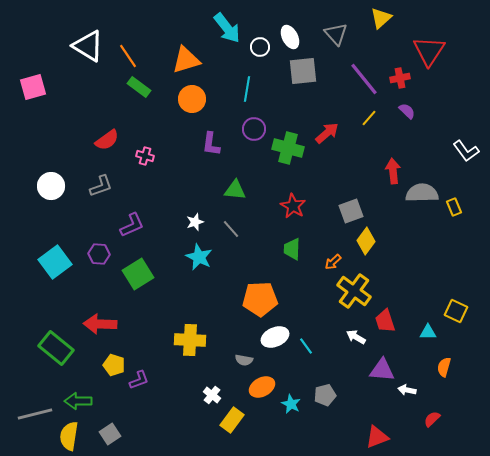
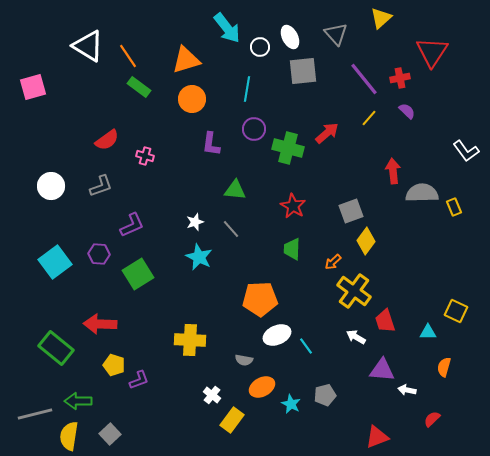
red triangle at (429, 51): moved 3 px right, 1 px down
white ellipse at (275, 337): moved 2 px right, 2 px up
gray square at (110, 434): rotated 10 degrees counterclockwise
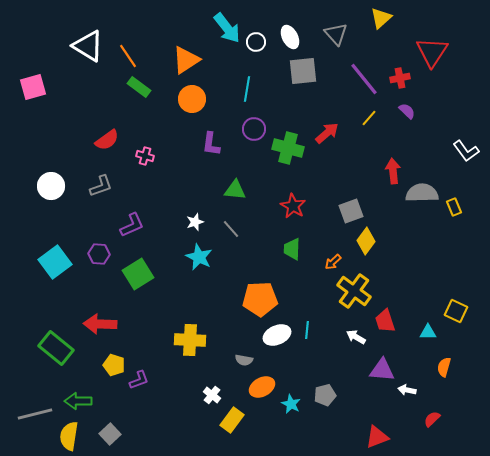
white circle at (260, 47): moved 4 px left, 5 px up
orange triangle at (186, 60): rotated 16 degrees counterclockwise
cyan line at (306, 346): moved 1 px right, 16 px up; rotated 42 degrees clockwise
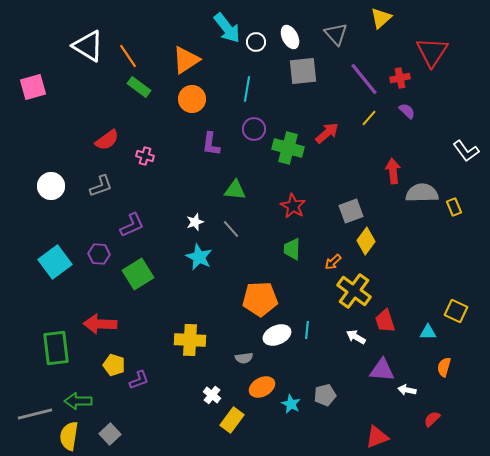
green rectangle at (56, 348): rotated 44 degrees clockwise
gray semicircle at (244, 360): moved 2 px up; rotated 18 degrees counterclockwise
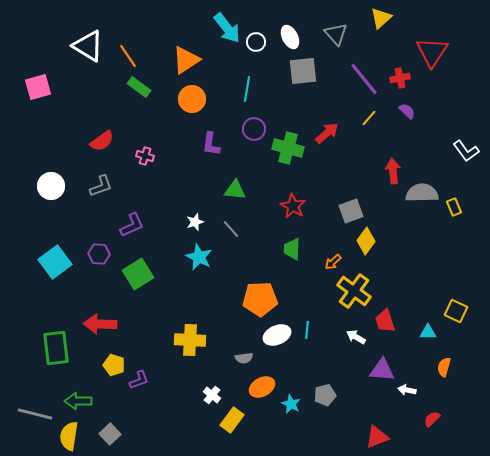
pink square at (33, 87): moved 5 px right
red semicircle at (107, 140): moved 5 px left, 1 px down
gray line at (35, 414): rotated 28 degrees clockwise
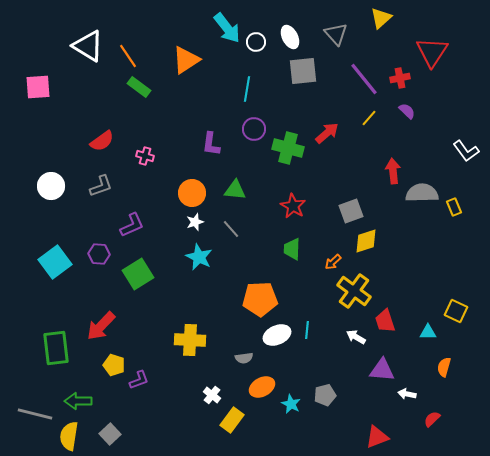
pink square at (38, 87): rotated 12 degrees clockwise
orange circle at (192, 99): moved 94 px down
yellow diamond at (366, 241): rotated 36 degrees clockwise
red arrow at (100, 324): moved 1 px right, 2 px down; rotated 48 degrees counterclockwise
white arrow at (407, 390): moved 4 px down
